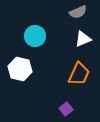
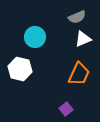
gray semicircle: moved 1 px left, 5 px down
cyan circle: moved 1 px down
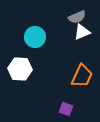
white triangle: moved 1 px left, 7 px up
white hexagon: rotated 10 degrees counterclockwise
orange trapezoid: moved 3 px right, 2 px down
purple square: rotated 32 degrees counterclockwise
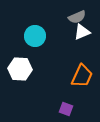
cyan circle: moved 1 px up
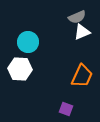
cyan circle: moved 7 px left, 6 px down
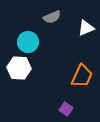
gray semicircle: moved 25 px left
white triangle: moved 4 px right, 4 px up
white hexagon: moved 1 px left, 1 px up
purple square: rotated 16 degrees clockwise
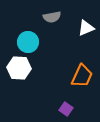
gray semicircle: rotated 12 degrees clockwise
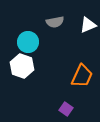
gray semicircle: moved 3 px right, 5 px down
white triangle: moved 2 px right, 3 px up
white hexagon: moved 3 px right, 2 px up; rotated 15 degrees clockwise
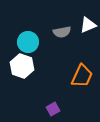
gray semicircle: moved 7 px right, 10 px down
purple square: moved 13 px left; rotated 24 degrees clockwise
